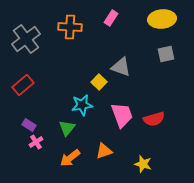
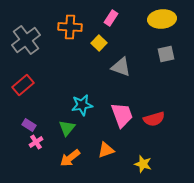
gray cross: moved 1 px down
yellow square: moved 39 px up
orange triangle: moved 2 px right, 1 px up
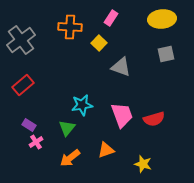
gray cross: moved 5 px left
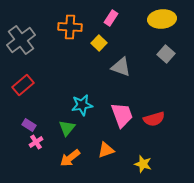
gray square: rotated 36 degrees counterclockwise
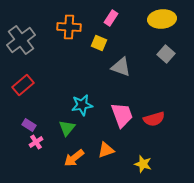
orange cross: moved 1 px left
yellow square: rotated 21 degrees counterclockwise
orange arrow: moved 4 px right
